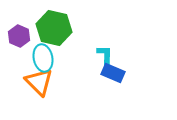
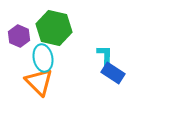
blue rectangle: rotated 10 degrees clockwise
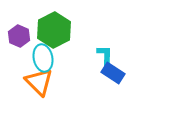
green hexagon: moved 2 px down; rotated 20 degrees clockwise
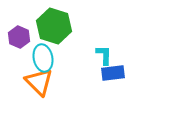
green hexagon: moved 4 px up; rotated 16 degrees counterclockwise
purple hexagon: moved 1 px down
cyan L-shape: moved 1 px left
blue rectangle: rotated 40 degrees counterclockwise
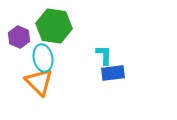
green hexagon: rotated 8 degrees counterclockwise
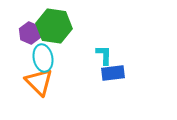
purple hexagon: moved 11 px right, 4 px up
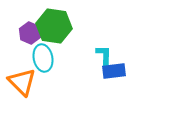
blue rectangle: moved 1 px right, 2 px up
orange triangle: moved 17 px left
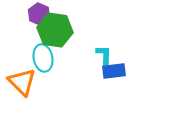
green hexagon: moved 1 px right, 4 px down
purple hexagon: moved 9 px right, 19 px up
